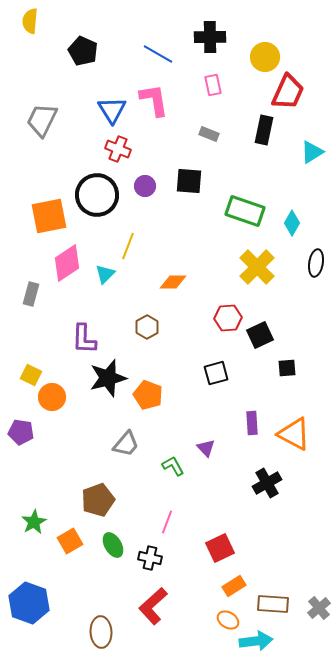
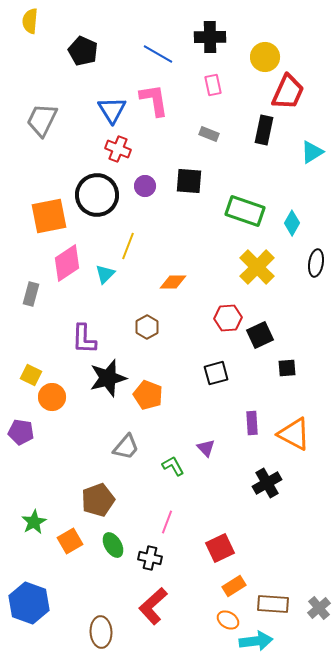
gray trapezoid at (126, 444): moved 3 px down
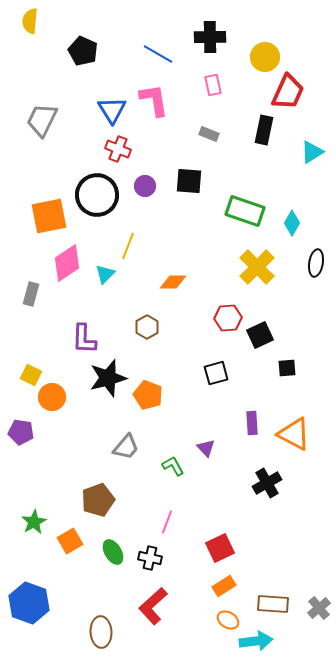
green ellipse at (113, 545): moved 7 px down
orange rectangle at (234, 586): moved 10 px left
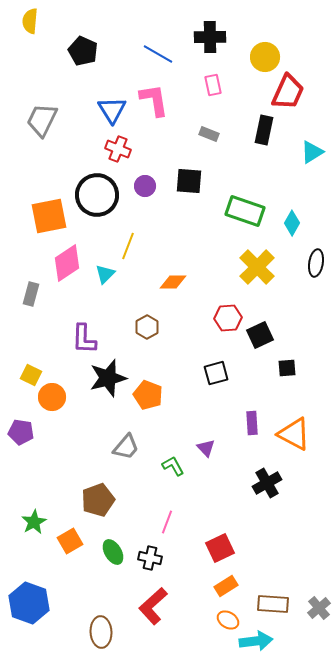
orange rectangle at (224, 586): moved 2 px right
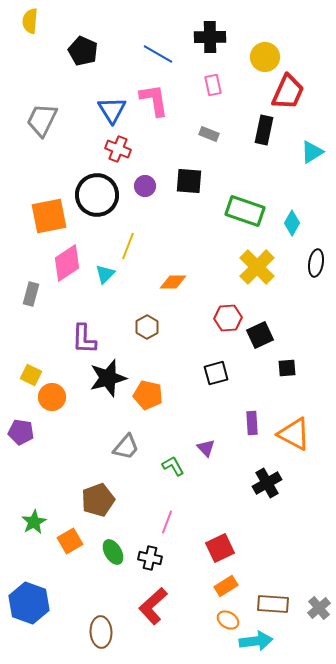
orange pentagon at (148, 395): rotated 8 degrees counterclockwise
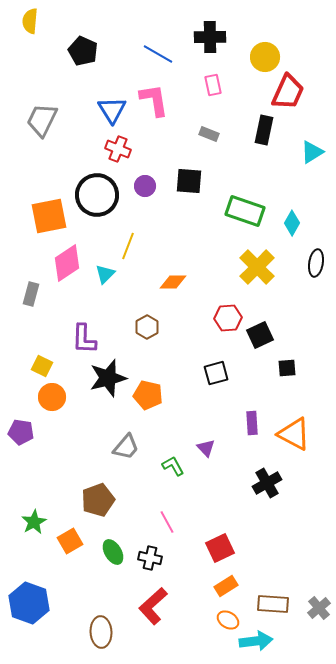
yellow square at (31, 375): moved 11 px right, 9 px up
pink line at (167, 522): rotated 50 degrees counterclockwise
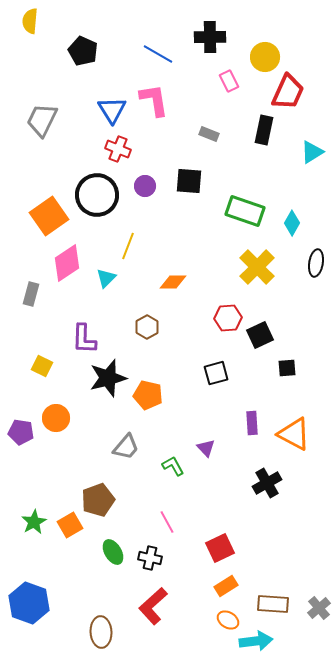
pink rectangle at (213, 85): moved 16 px right, 4 px up; rotated 15 degrees counterclockwise
orange square at (49, 216): rotated 24 degrees counterclockwise
cyan triangle at (105, 274): moved 1 px right, 4 px down
orange circle at (52, 397): moved 4 px right, 21 px down
orange square at (70, 541): moved 16 px up
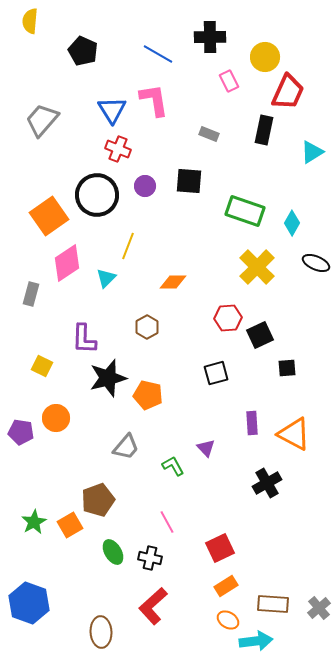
gray trapezoid at (42, 120): rotated 15 degrees clockwise
black ellipse at (316, 263): rotated 76 degrees counterclockwise
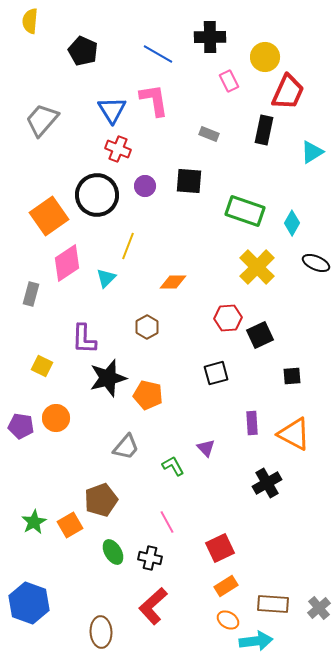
black square at (287, 368): moved 5 px right, 8 px down
purple pentagon at (21, 432): moved 6 px up
brown pentagon at (98, 500): moved 3 px right
